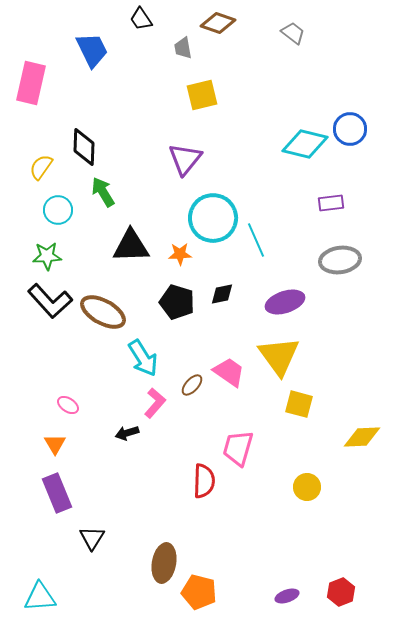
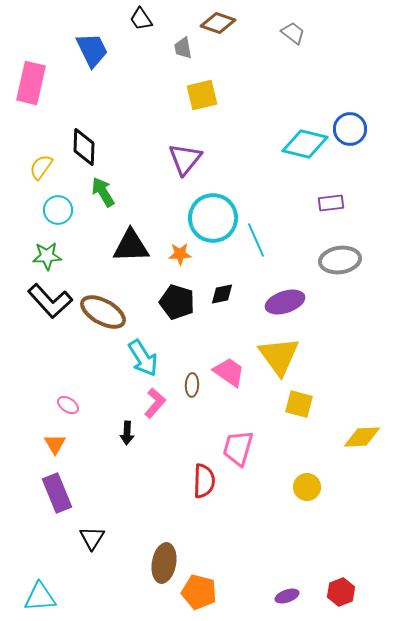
brown ellipse at (192, 385): rotated 40 degrees counterclockwise
black arrow at (127, 433): rotated 70 degrees counterclockwise
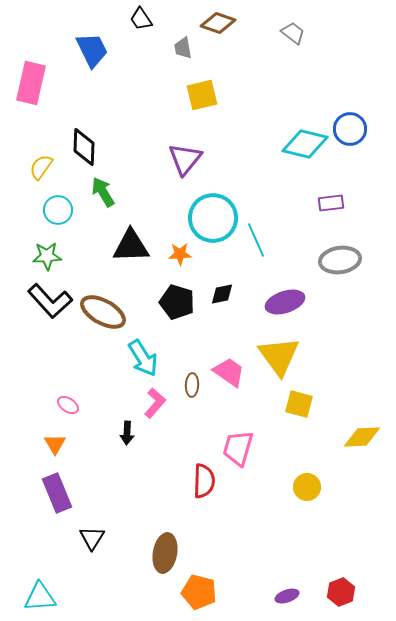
brown ellipse at (164, 563): moved 1 px right, 10 px up
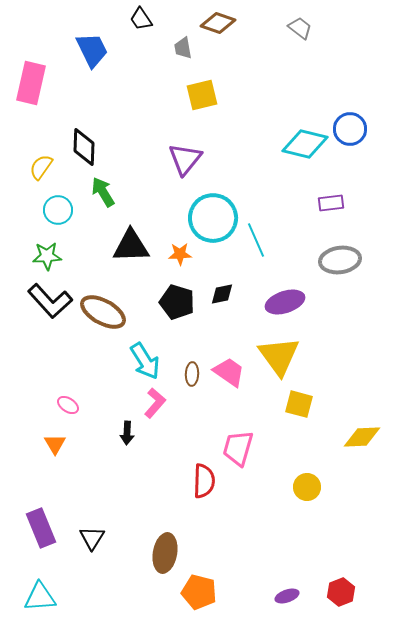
gray trapezoid at (293, 33): moved 7 px right, 5 px up
cyan arrow at (143, 358): moved 2 px right, 3 px down
brown ellipse at (192, 385): moved 11 px up
purple rectangle at (57, 493): moved 16 px left, 35 px down
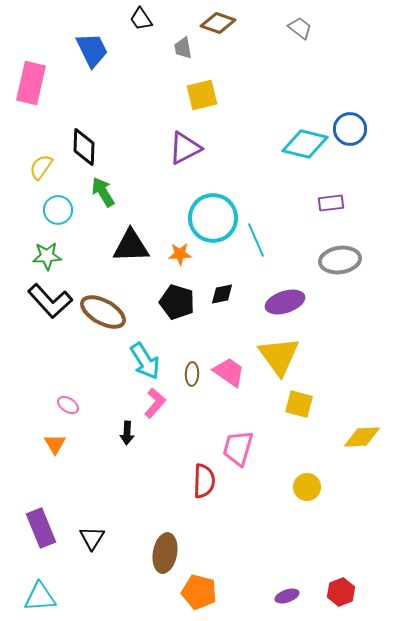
purple triangle at (185, 159): moved 11 px up; rotated 24 degrees clockwise
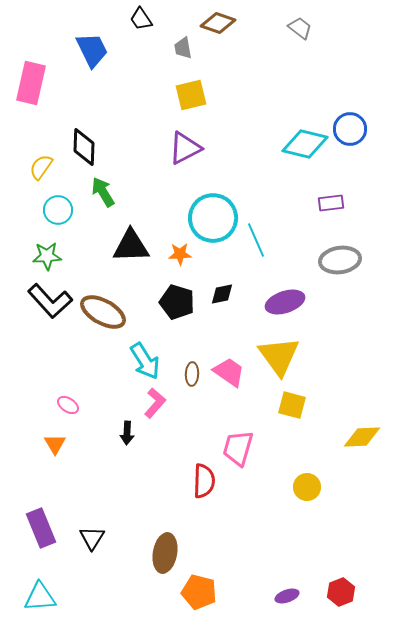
yellow square at (202, 95): moved 11 px left
yellow square at (299, 404): moved 7 px left, 1 px down
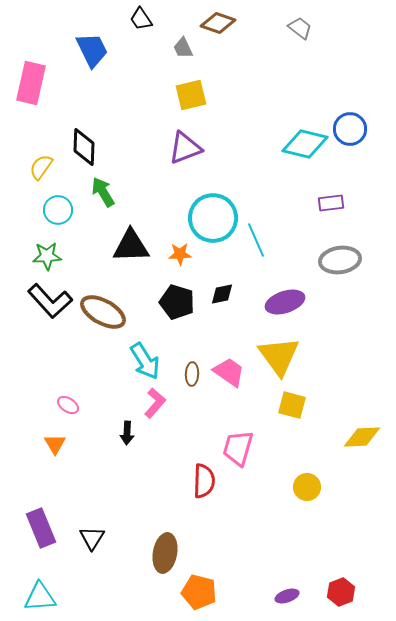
gray trapezoid at (183, 48): rotated 15 degrees counterclockwise
purple triangle at (185, 148): rotated 6 degrees clockwise
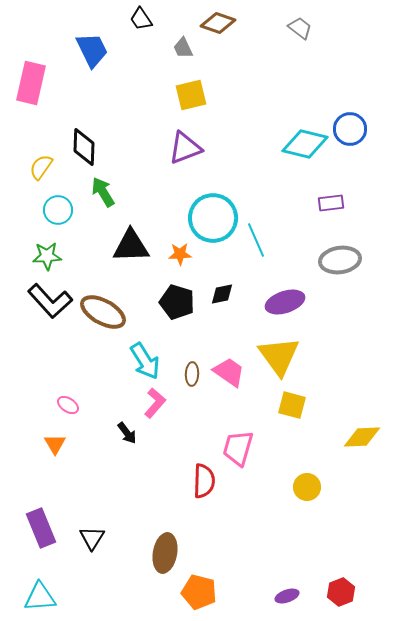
black arrow at (127, 433): rotated 40 degrees counterclockwise
